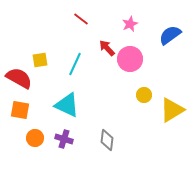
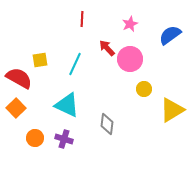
red line: moved 1 px right; rotated 56 degrees clockwise
yellow circle: moved 6 px up
orange square: moved 4 px left, 2 px up; rotated 36 degrees clockwise
gray diamond: moved 16 px up
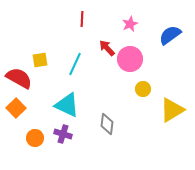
yellow circle: moved 1 px left
purple cross: moved 1 px left, 5 px up
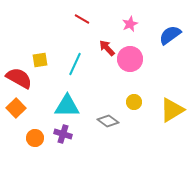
red line: rotated 63 degrees counterclockwise
yellow circle: moved 9 px left, 13 px down
cyan triangle: moved 1 px down; rotated 24 degrees counterclockwise
gray diamond: moved 1 px right, 3 px up; rotated 60 degrees counterclockwise
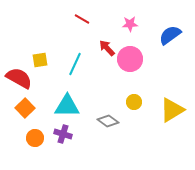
pink star: rotated 21 degrees clockwise
orange square: moved 9 px right
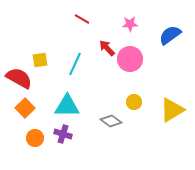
gray diamond: moved 3 px right
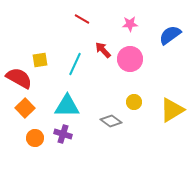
red arrow: moved 4 px left, 2 px down
